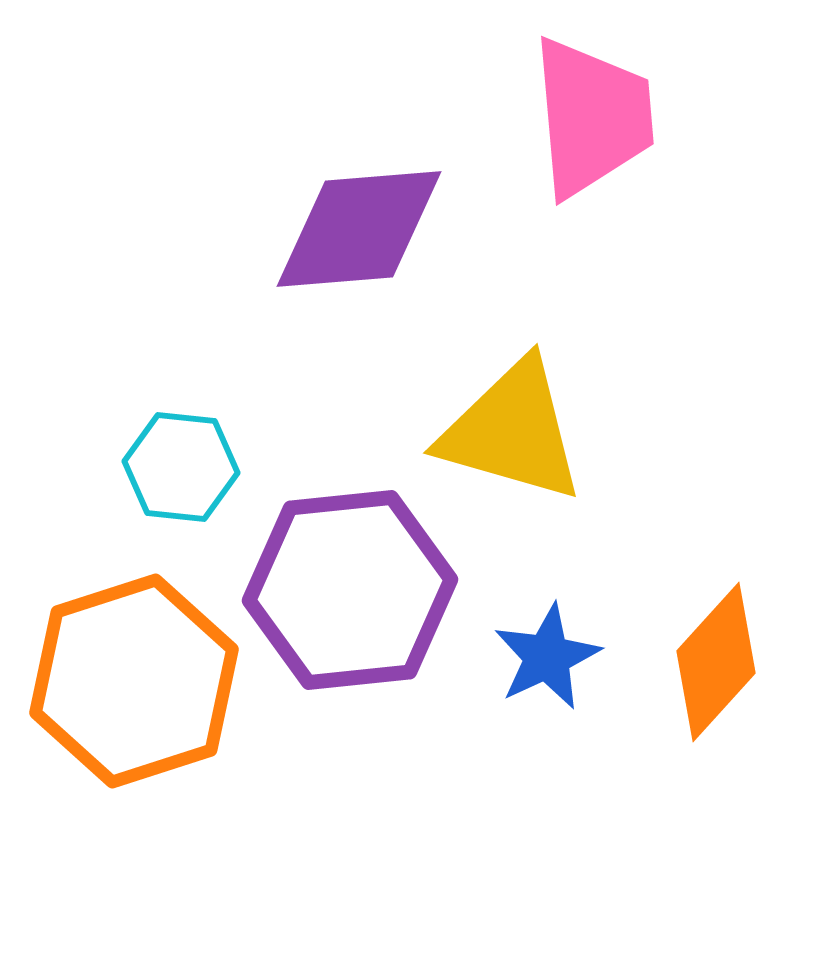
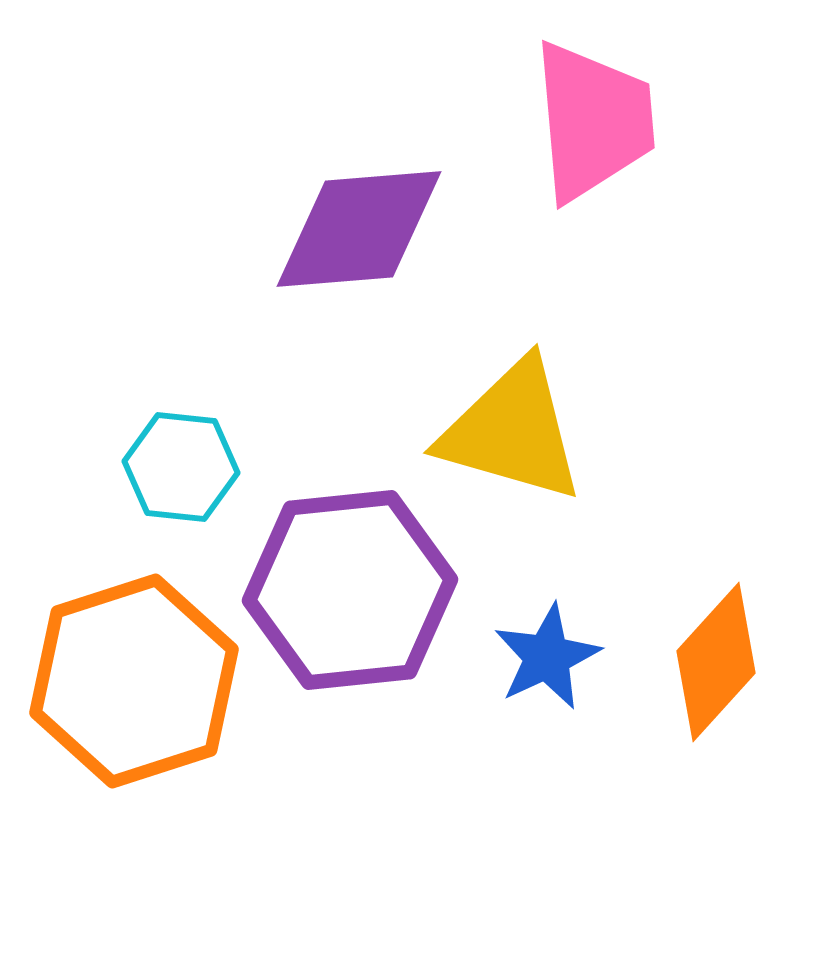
pink trapezoid: moved 1 px right, 4 px down
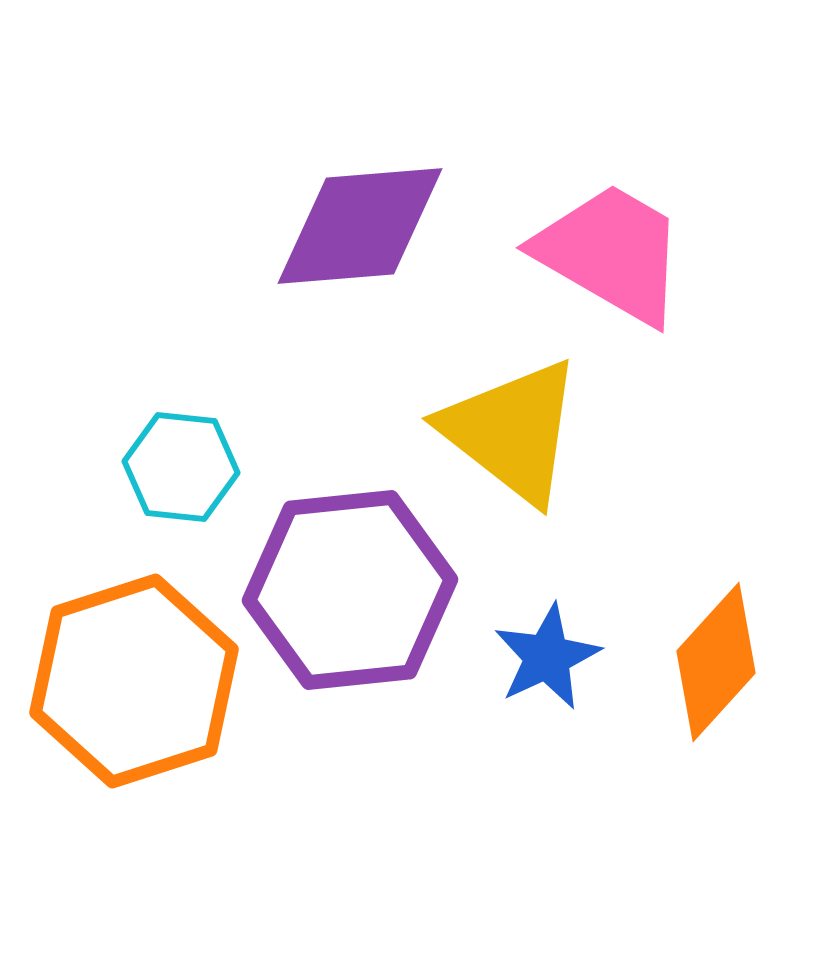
pink trapezoid: moved 18 px right, 132 px down; rotated 55 degrees counterclockwise
purple diamond: moved 1 px right, 3 px up
yellow triangle: rotated 22 degrees clockwise
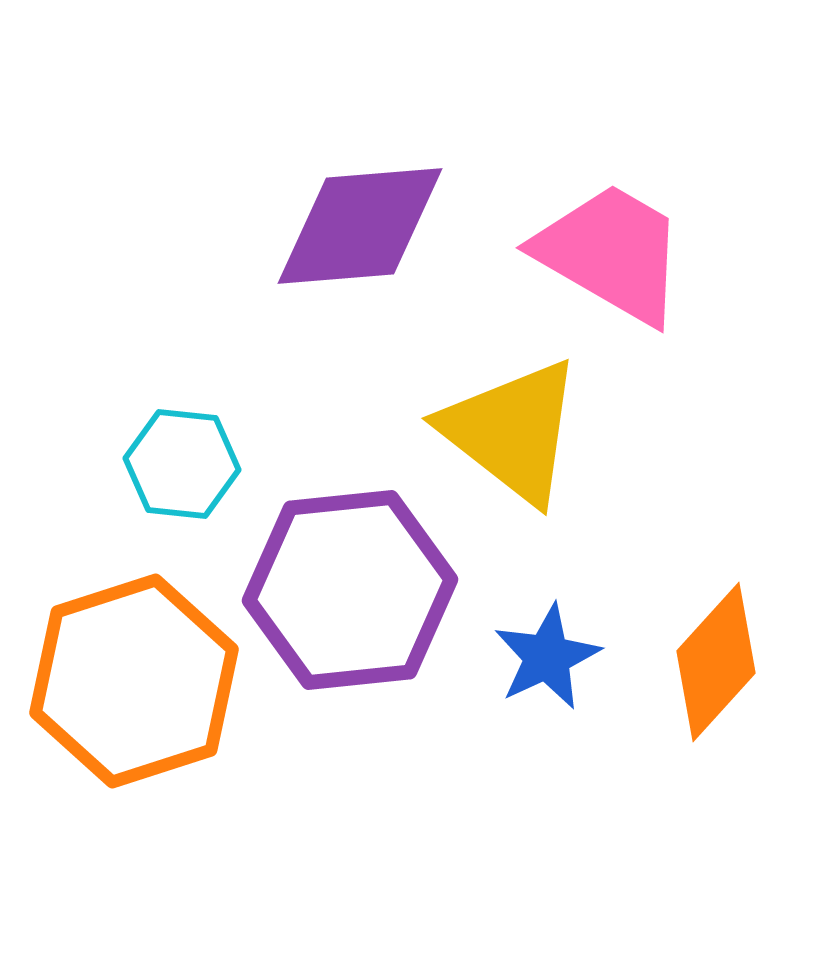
cyan hexagon: moved 1 px right, 3 px up
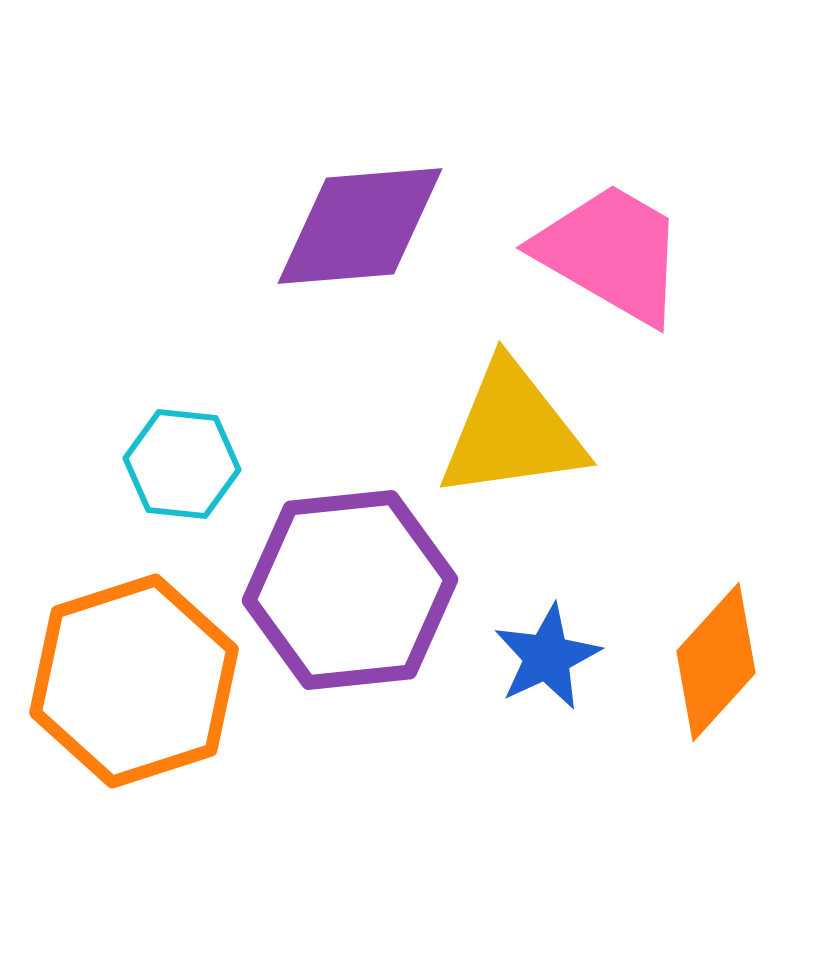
yellow triangle: rotated 46 degrees counterclockwise
